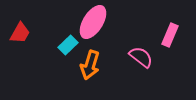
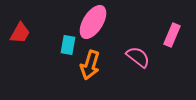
pink rectangle: moved 2 px right
cyan rectangle: rotated 36 degrees counterclockwise
pink semicircle: moved 3 px left
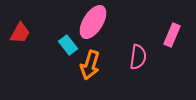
cyan rectangle: rotated 48 degrees counterclockwise
pink semicircle: rotated 60 degrees clockwise
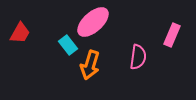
pink ellipse: rotated 16 degrees clockwise
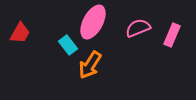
pink ellipse: rotated 20 degrees counterclockwise
pink semicircle: moved 29 px up; rotated 120 degrees counterclockwise
orange arrow: rotated 16 degrees clockwise
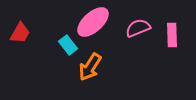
pink ellipse: rotated 20 degrees clockwise
pink rectangle: rotated 25 degrees counterclockwise
orange arrow: moved 2 px down
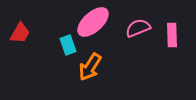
cyan rectangle: rotated 18 degrees clockwise
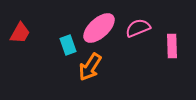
pink ellipse: moved 6 px right, 6 px down
pink rectangle: moved 11 px down
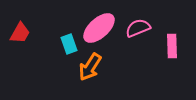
cyan rectangle: moved 1 px right, 1 px up
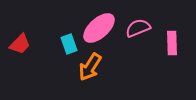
red trapezoid: moved 11 px down; rotated 15 degrees clockwise
pink rectangle: moved 3 px up
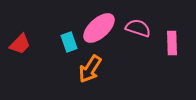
pink semicircle: rotated 40 degrees clockwise
cyan rectangle: moved 2 px up
orange arrow: moved 2 px down
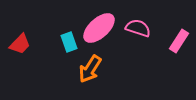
pink rectangle: moved 7 px right, 2 px up; rotated 35 degrees clockwise
